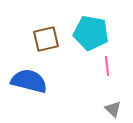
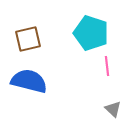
cyan pentagon: rotated 8 degrees clockwise
brown square: moved 18 px left
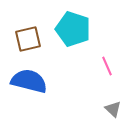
cyan pentagon: moved 18 px left, 4 px up
pink line: rotated 18 degrees counterclockwise
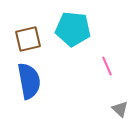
cyan pentagon: rotated 12 degrees counterclockwise
blue semicircle: rotated 66 degrees clockwise
gray triangle: moved 7 px right
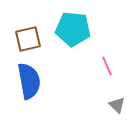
gray triangle: moved 3 px left, 4 px up
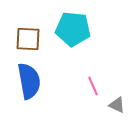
brown square: rotated 16 degrees clockwise
pink line: moved 14 px left, 20 px down
gray triangle: rotated 18 degrees counterclockwise
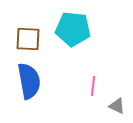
pink line: rotated 30 degrees clockwise
gray triangle: moved 1 px down
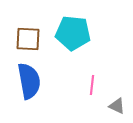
cyan pentagon: moved 4 px down
pink line: moved 1 px left, 1 px up
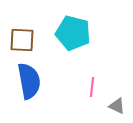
cyan pentagon: rotated 8 degrees clockwise
brown square: moved 6 px left, 1 px down
pink line: moved 2 px down
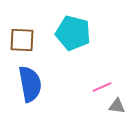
blue semicircle: moved 1 px right, 3 px down
pink line: moved 10 px right; rotated 60 degrees clockwise
gray triangle: rotated 18 degrees counterclockwise
